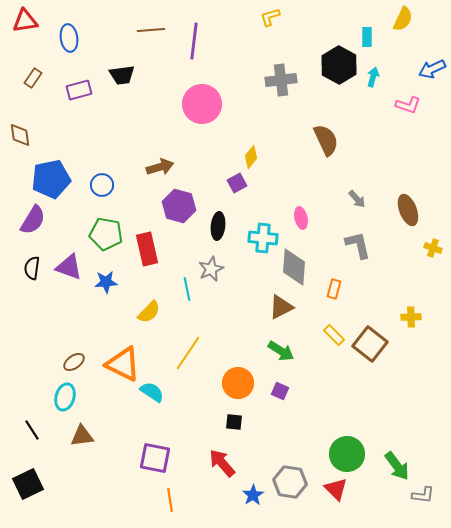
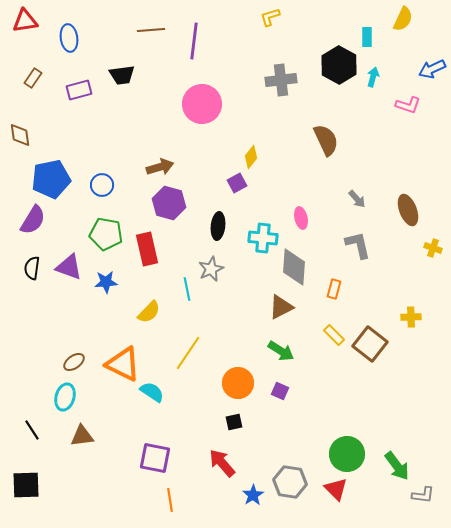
purple hexagon at (179, 206): moved 10 px left, 3 px up
black square at (234, 422): rotated 18 degrees counterclockwise
black square at (28, 484): moved 2 px left, 1 px down; rotated 24 degrees clockwise
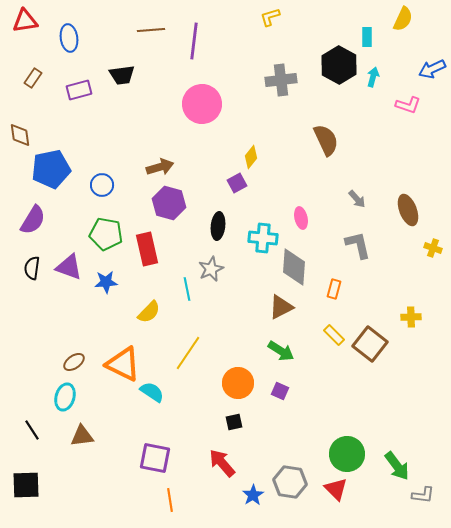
blue pentagon at (51, 179): moved 10 px up
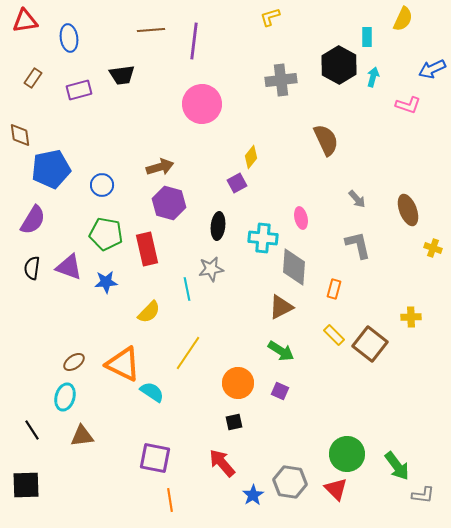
gray star at (211, 269): rotated 15 degrees clockwise
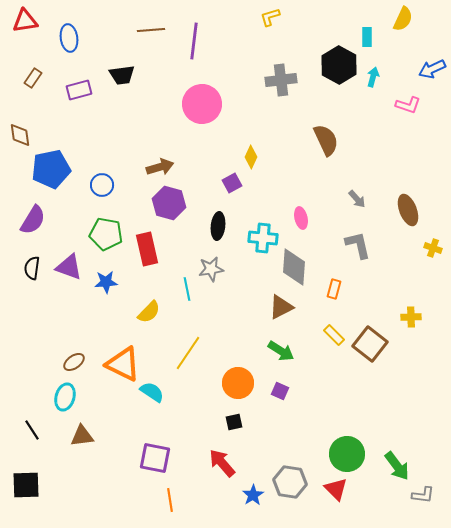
yellow diamond at (251, 157): rotated 15 degrees counterclockwise
purple square at (237, 183): moved 5 px left
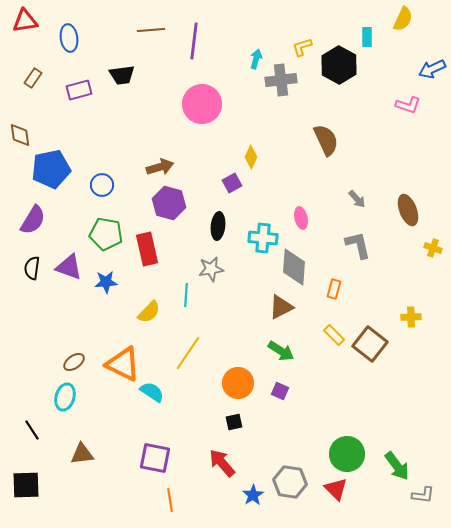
yellow L-shape at (270, 17): moved 32 px right, 30 px down
cyan arrow at (373, 77): moved 117 px left, 18 px up
cyan line at (187, 289): moved 1 px left, 6 px down; rotated 15 degrees clockwise
brown triangle at (82, 436): moved 18 px down
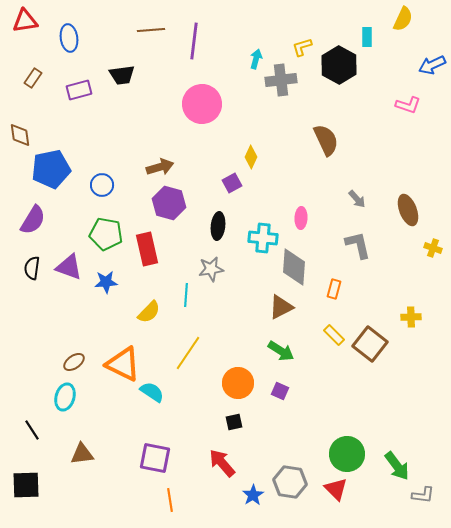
blue arrow at (432, 69): moved 4 px up
pink ellipse at (301, 218): rotated 15 degrees clockwise
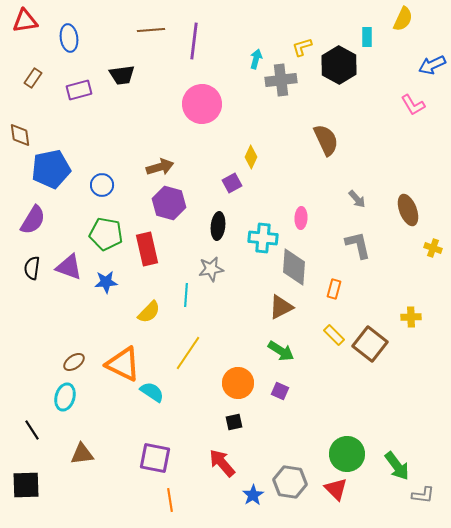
pink L-shape at (408, 105): moved 5 px right; rotated 40 degrees clockwise
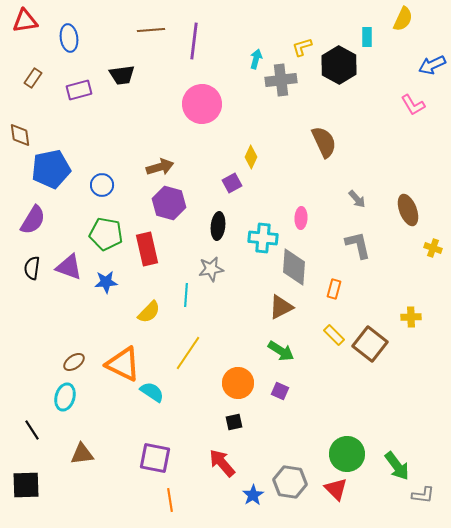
brown semicircle at (326, 140): moved 2 px left, 2 px down
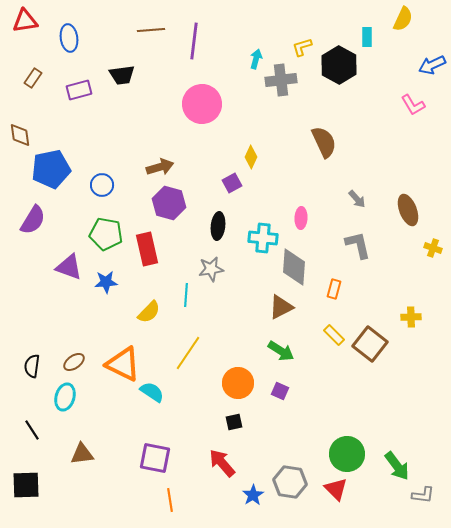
black semicircle at (32, 268): moved 98 px down
